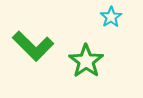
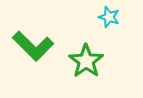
cyan star: moved 2 px left; rotated 20 degrees counterclockwise
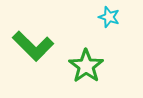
green star: moved 5 px down
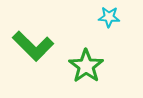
cyan star: rotated 15 degrees counterclockwise
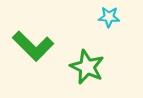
green star: moved 1 px right, 1 px down; rotated 12 degrees counterclockwise
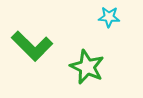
green L-shape: moved 1 px left
